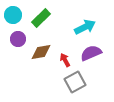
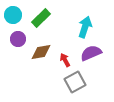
cyan arrow: rotated 45 degrees counterclockwise
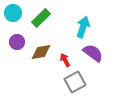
cyan circle: moved 2 px up
cyan arrow: moved 2 px left
purple circle: moved 1 px left, 3 px down
purple semicircle: moved 2 px right; rotated 60 degrees clockwise
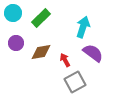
purple circle: moved 1 px left, 1 px down
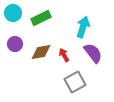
green rectangle: rotated 18 degrees clockwise
purple circle: moved 1 px left, 1 px down
purple semicircle: rotated 15 degrees clockwise
red arrow: moved 1 px left, 5 px up
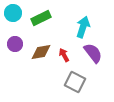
gray square: rotated 35 degrees counterclockwise
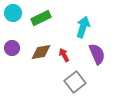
purple circle: moved 3 px left, 4 px down
purple semicircle: moved 4 px right, 1 px down; rotated 15 degrees clockwise
gray square: rotated 25 degrees clockwise
